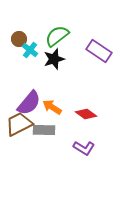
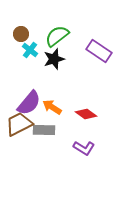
brown circle: moved 2 px right, 5 px up
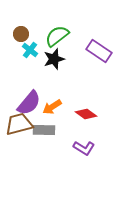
orange arrow: rotated 66 degrees counterclockwise
brown trapezoid: rotated 12 degrees clockwise
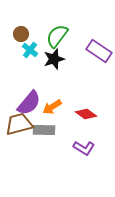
green semicircle: rotated 15 degrees counterclockwise
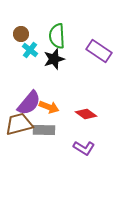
green semicircle: rotated 40 degrees counterclockwise
orange arrow: moved 3 px left; rotated 126 degrees counterclockwise
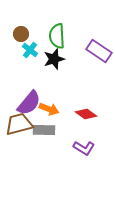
orange arrow: moved 2 px down
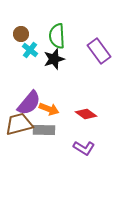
purple rectangle: rotated 20 degrees clockwise
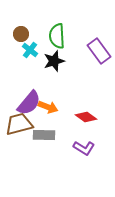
black star: moved 2 px down
orange arrow: moved 1 px left, 2 px up
red diamond: moved 3 px down
gray rectangle: moved 5 px down
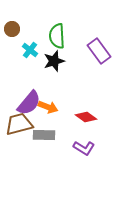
brown circle: moved 9 px left, 5 px up
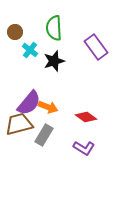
brown circle: moved 3 px right, 3 px down
green semicircle: moved 3 px left, 8 px up
purple rectangle: moved 3 px left, 4 px up
gray rectangle: rotated 60 degrees counterclockwise
